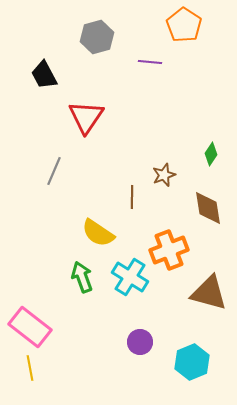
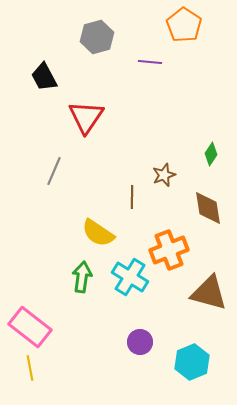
black trapezoid: moved 2 px down
green arrow: rotated 28 degrees clockwise
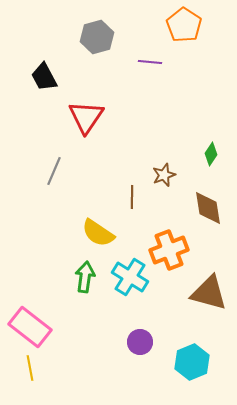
green arrow: moved 3 px right
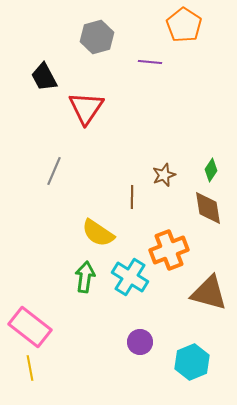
red triangle: moved 9 px up
green diamond: moved 16 px down
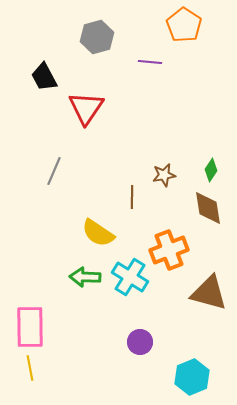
brown star: rotated 10 degrees clockwise
green arrow: rotated 96 degrees counterclockwise
pink rectangle: rotated 51 degrees clockwise
cyan hexagon: moved 15 px down
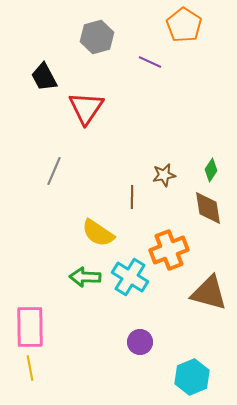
purple line: rotated 20 degrees clockwise
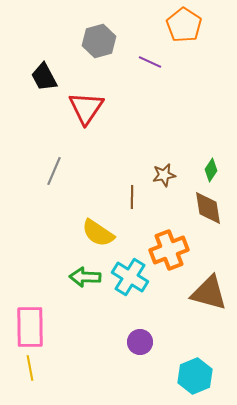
gray hexagon: moved 2 px right, 4 px down
cyan hexagon: moved 3 px right, 1 px up
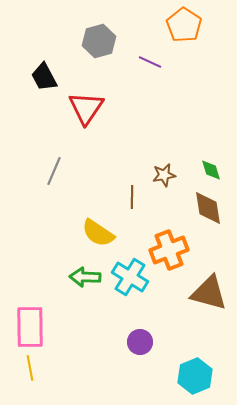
green diamond: rotated 50 degrees counterclockwise
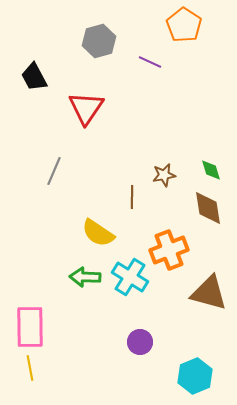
black trapezoid: moved 10 px left
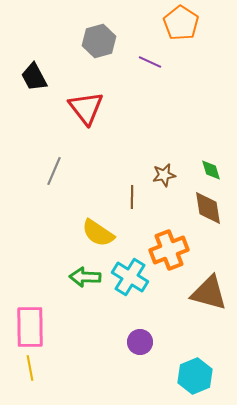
orange pentagon: moved 3 px left, 2 px up
red triangle: rotated 12 degrees counterclockwise
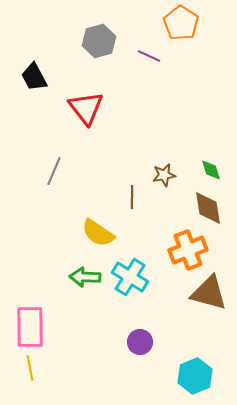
purple line: moved 1 px left, 6 px up
orange cross: moved 19 px right
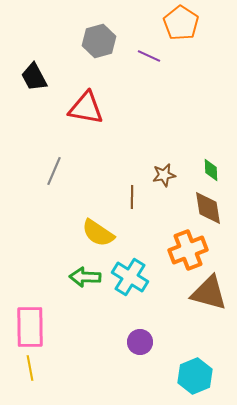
red triangle: rotated 42 degrees counterclockwise
green diamond: rotated 15 degrees clockwise
